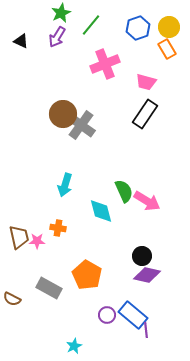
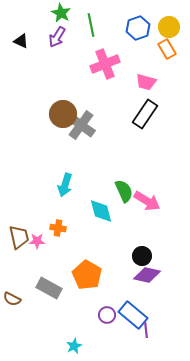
green star: rotated 18 degrees counterclockwise
green line: rotated 50 degrees counterclockwise
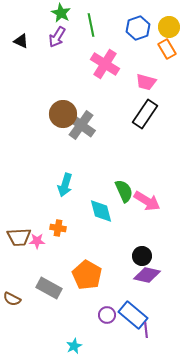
pink cross: rotated 36 degrees counterclockwise
brown trapezoid: rotated 100 degrees clockwise
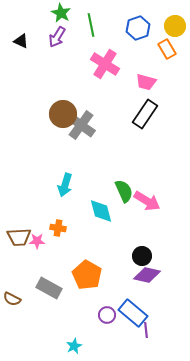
yellow circle: moved 6 px right, 1 px up
blue rectangle: moved 2 px up
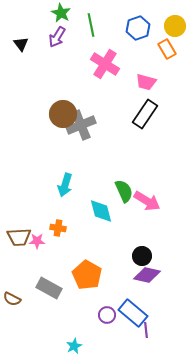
black triangle: moved 3 px down; rotated 28 degrees clockwise
gray cross: rotated 32 degrees clockwise
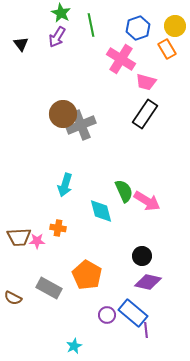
pink cross: moved 16 px right, 5 px up
purple diamond: moved 1 px right, 7 px down
brown semicircle: moved 1 px right, 1 px up
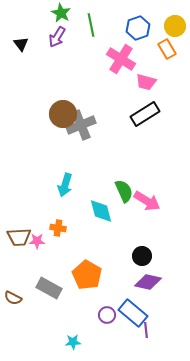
black rectangle: rotated 24 degrees clockwise
cyan star: moved 1 px left, 4 px up; rotated 21 degrees clockwise
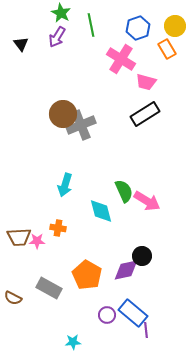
purple diamond: moved 22 px left, 12 px up; rotated 24 degrees counterclockwise
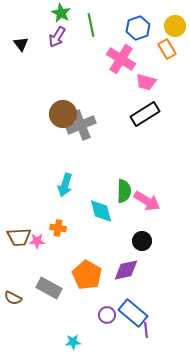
green semicircle: rotated 25 degrees clockwise
black circle: moved 15 px up
